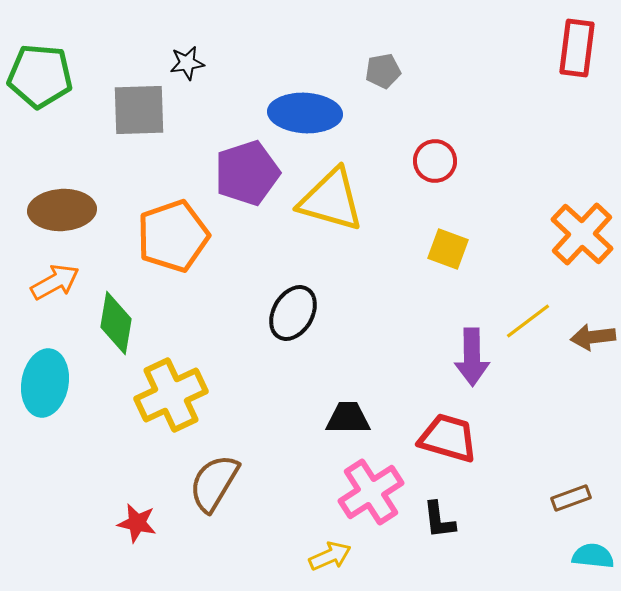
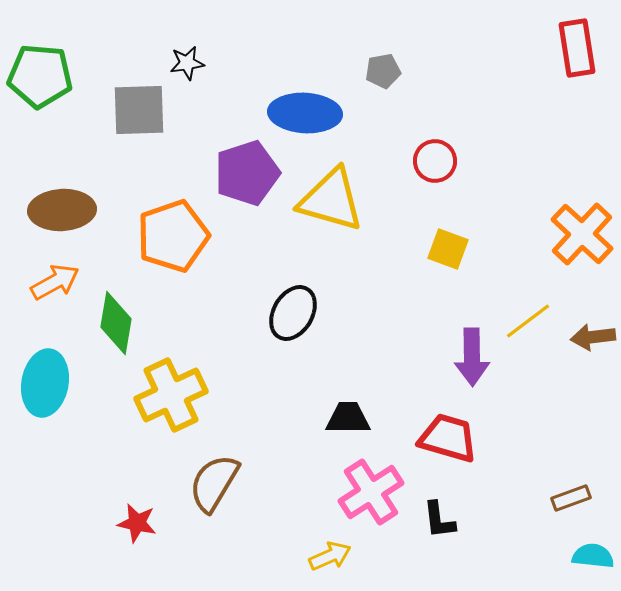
red rectangle: rotated 16 degrees counterclockwise
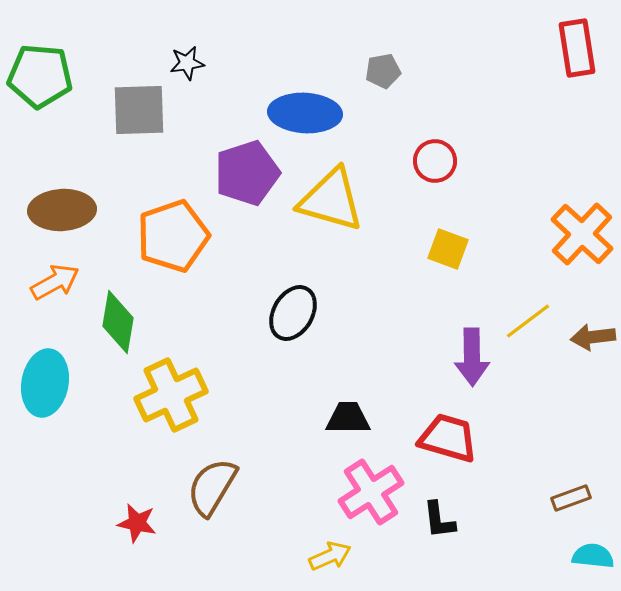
green diamond: moved 2 px right, 1 px up
brown semicircle: moved 2 px left, 4 px down
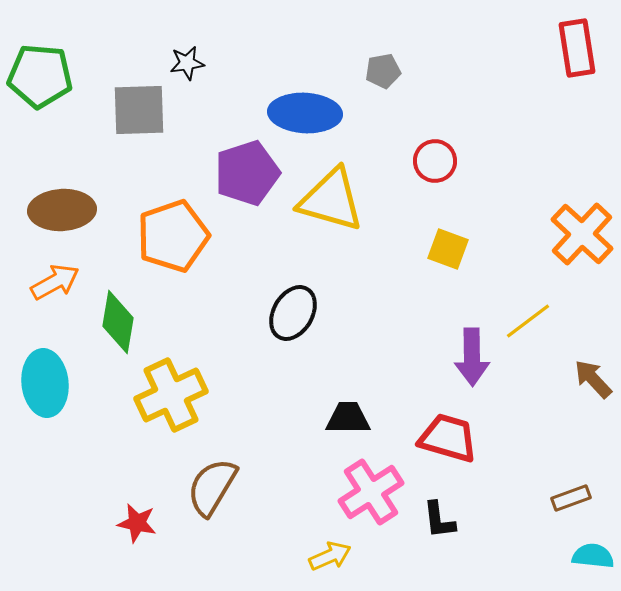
brown arrow: moved 42 px down; rotated 54 degrees clockwise
cyan ellipse: rotated 16 degrees counterclockwise
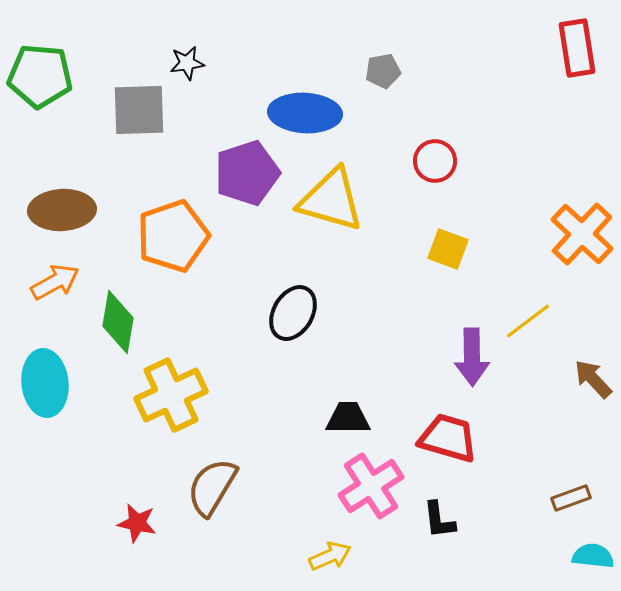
pink cross: moved 6 px up
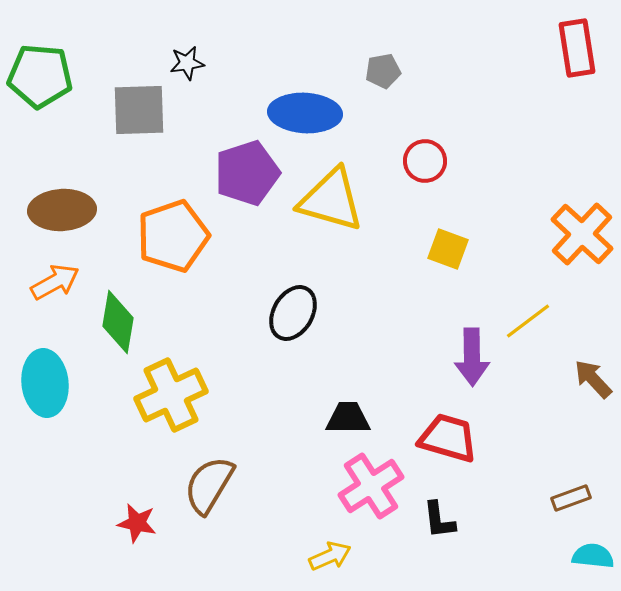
red circle: moved 10 px left
brown semicircle: moved 3 px left, 2 px up
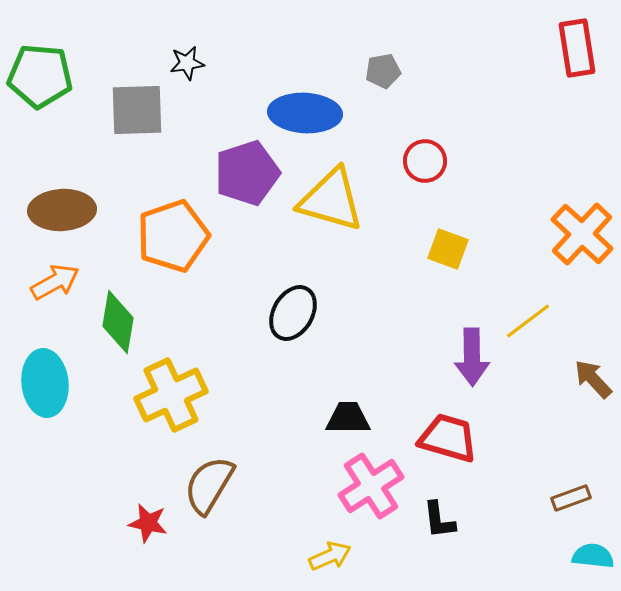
gray square: moved 2 px left
red star: moved 11 px right
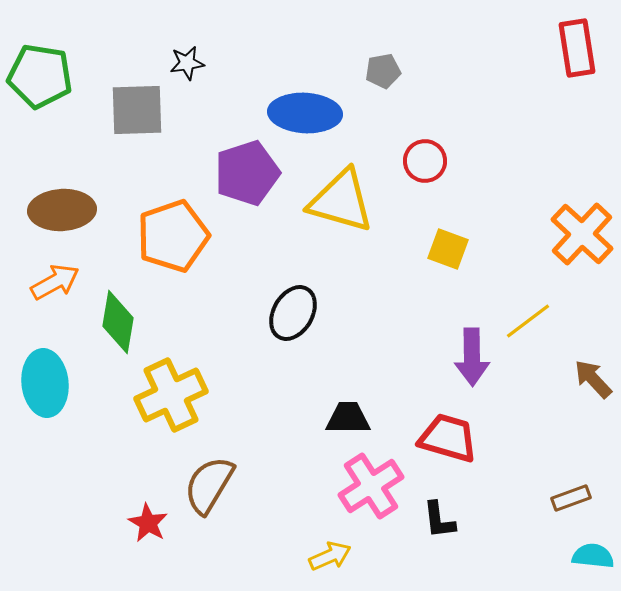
green pentagon: rotated 4 degrees clockwise
yellow triangle: moved 10 px right, 1 px down
red star: rotated 18 degrees clockwise
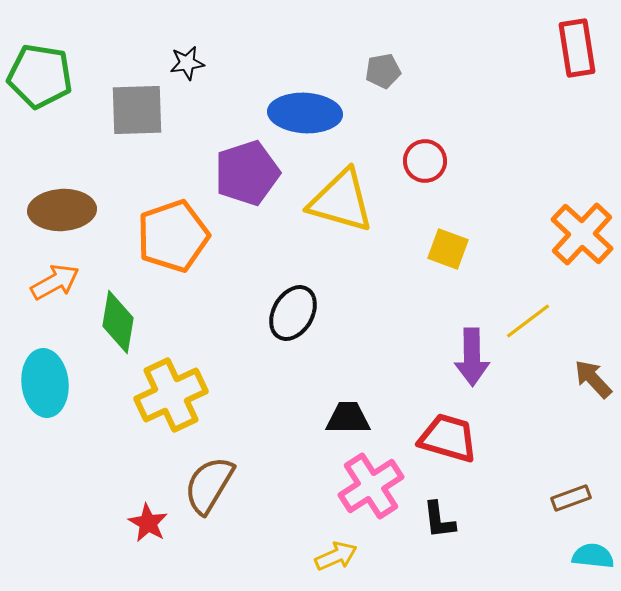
yellow arrow: moved 6 px right
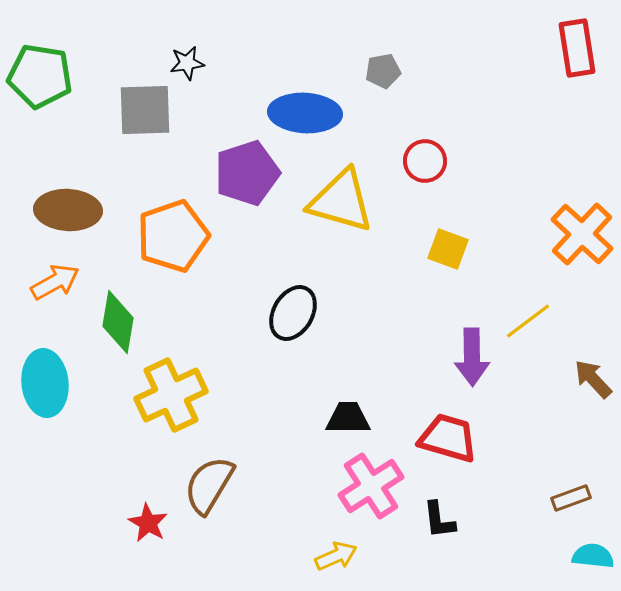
gray square: moved 8 px right
brown ellipse: moved 6 px right; rotated 6 degrees clockwise
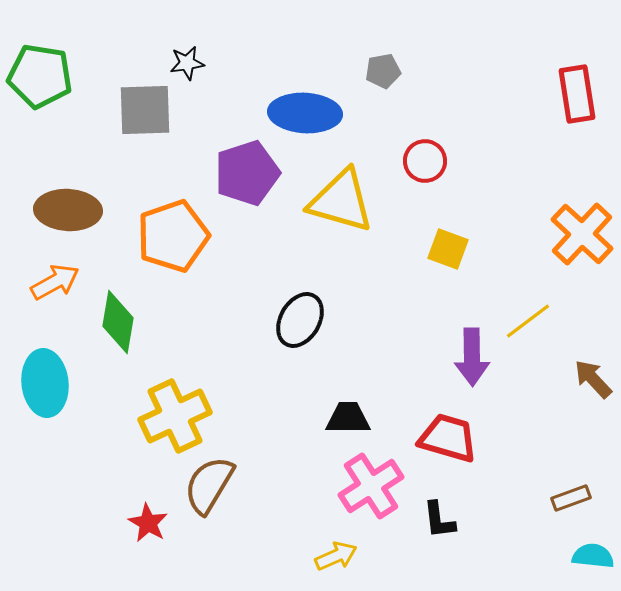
red rectangle: moved 46 px down
black ellipse: moved 7 px right, 7 px down
yellow cross: moved 4 px right, 21 px down
